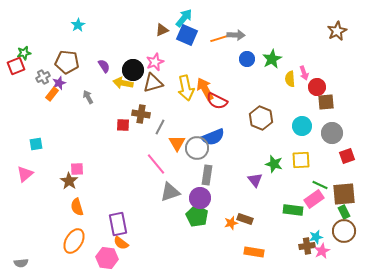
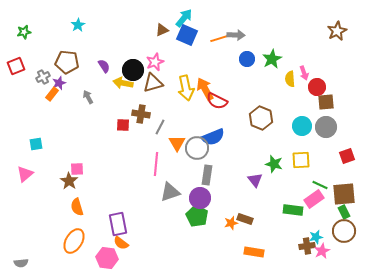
green star at (24, 53): moved 21 px up
gray circle at (332, 133): moved 6 px left, 6 px up
pink line at (156, 164): rotated 45 degrees clockwise
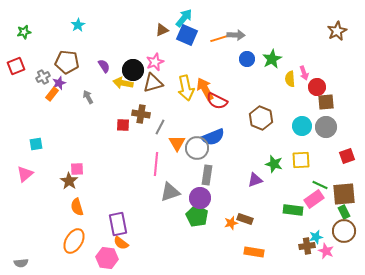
purple triangle at (255, 180): rotated 49 degrees clockwise
pink star at (322, 251): moved 4 px right; rotated 21 degrees counterclockwise
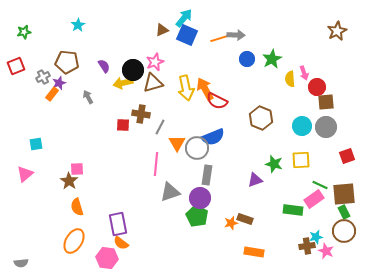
yellow arrow at (123, 83): rotated 24 degrees counterclockwise
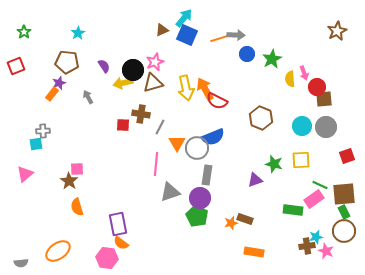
cyan star at (78, 25): moved 8 px down
green star at (24, 32): rotated 24 degrees counterclockwise
blue circle at (247, 59): moved 5 px up
gray cross at (43, 77): moved 54 px down; rotated 24 degrees clockwise
brown square at (326, 102): moved 2 px left, 3 px up
orange ellipse at (74, 241): moved 16 px left, 10 px down; rotated 25 degrees clockwise
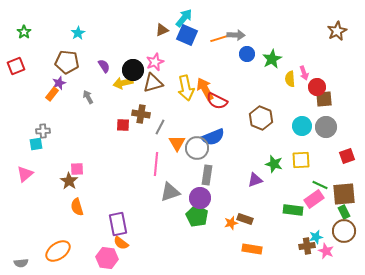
orange rectangle at (254, 252): moved 2 px left, 3 px up
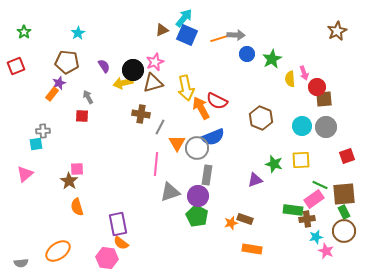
orange arrow at (205, 89): moved 4 px left, 19 px down
red square at (123, 125): moved 41 px left, 9 px up
purple circle at (200, 198): moved 2 px left, 2 px up
brown cross at (307, 246): moved 27 px up
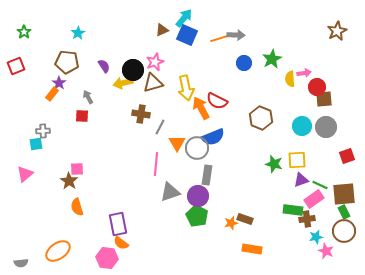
blue circle at (247, 54): moved 3 px left, 9 px down
pink arrow at (304, 73): rotated 80 degrees counterclockwise
purple star at (59, 83): rotated 16 degrees counterclockwise
yellow square at (301, 160): moved 4 px left
purple triangle at (255, 180): moved 46 px right
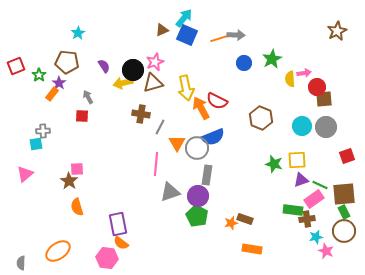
green star at (24, 32): moved 15 px right, 43 px down
gray semicircle at (21, 263): rotated 96 degrees clockwise
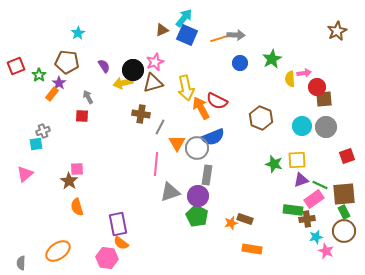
blue circle at (244, 63): moved 4 px left
gray cross at (43, 131): rotated 16 degrees counterclockwise
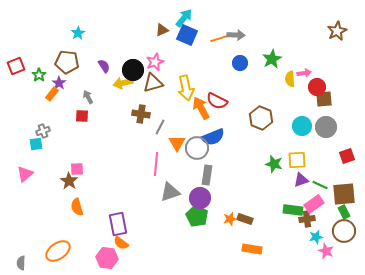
purple circle at (198, 196): moved 2 px right, 2 px down
pink rectangle at (314, 199): moved 5 px down
orange star at (231, 223): moved 1 px left, 4 px up
